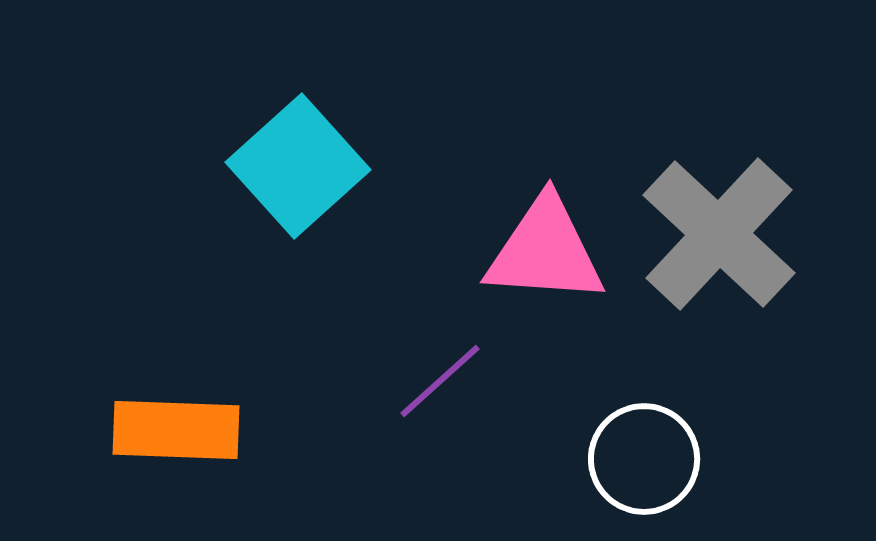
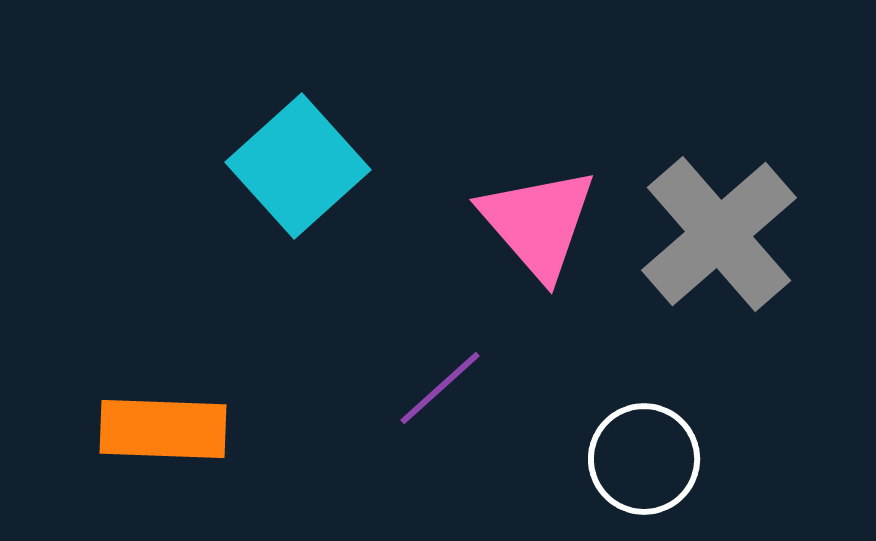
gray cross: rotated 6 degrees clockwise
pink triangle: moved 7 px left, 28 px up; rotated 45 degrees clockwise
purple line: moved 7 px down
orange rectangle: moved 13 px left, 1 px up
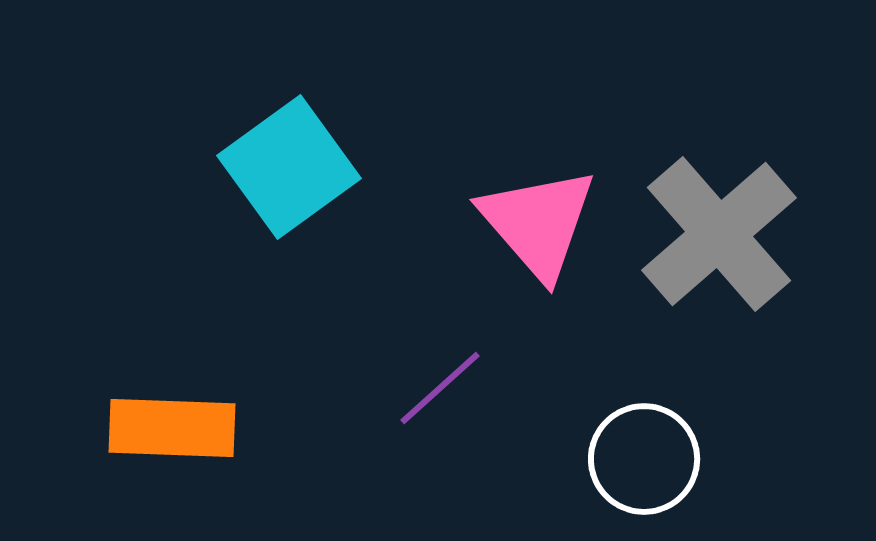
cyan square: moved 9 px left, 1 px down; rotated 6 degrees clockwise
orange rectangle: moved 9 px right, 1 px up
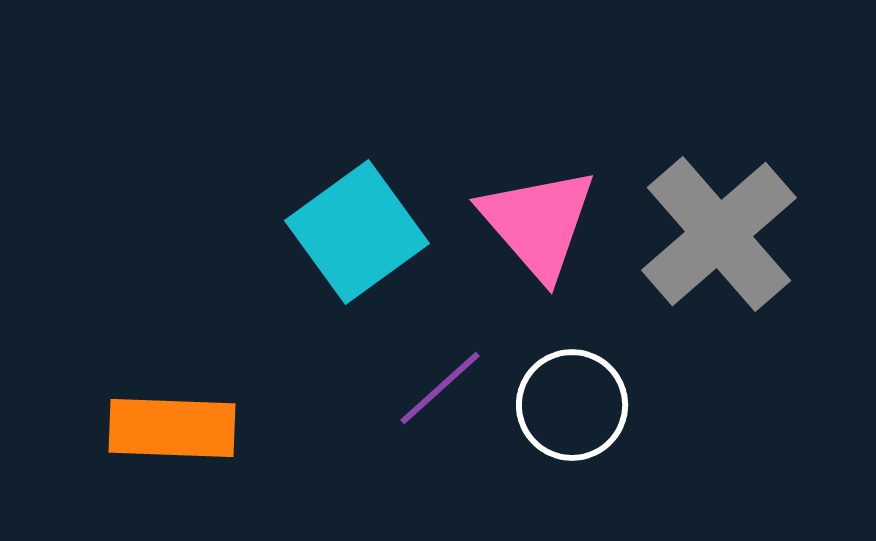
cyan square: moved 68 px right, 65 px down
white circle: moved 72 px left, 54 px up
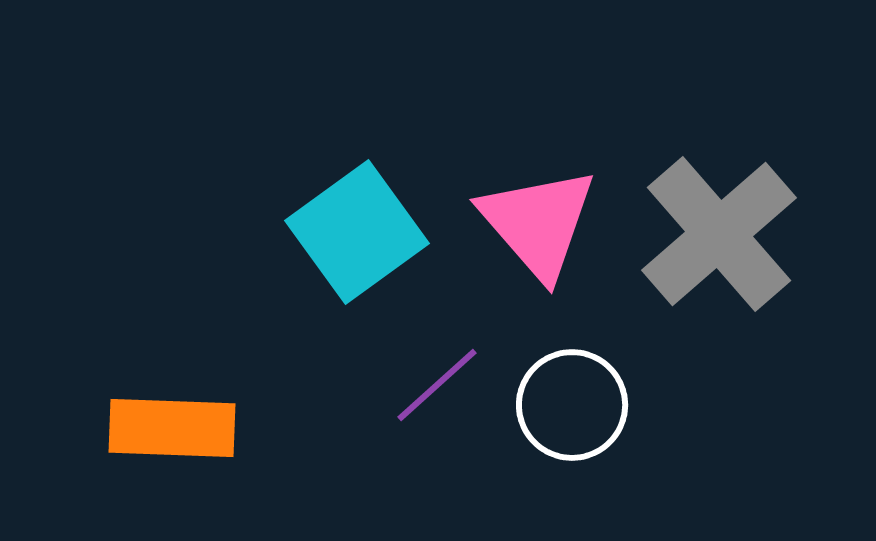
purple line: moved 3 px left, 3 px up
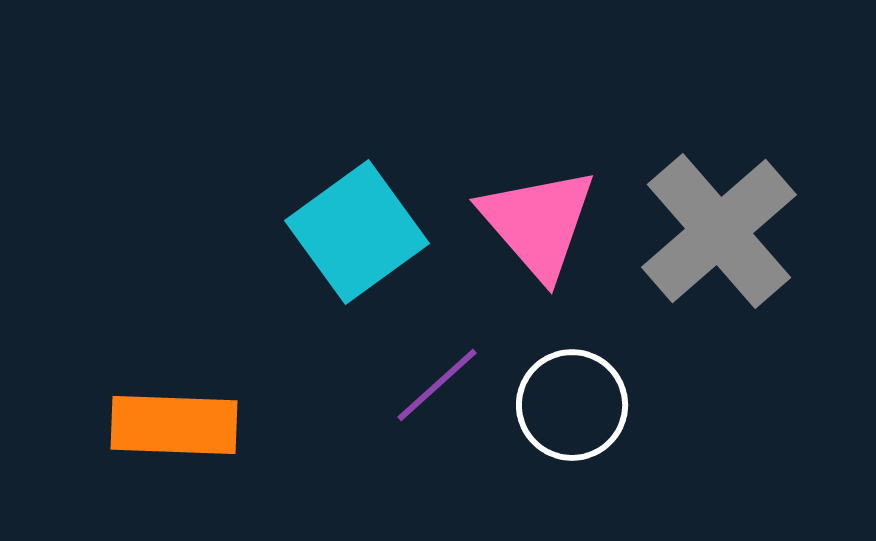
gray cross: moved 3 px up
orange rectangle: moved 2 px right, 3 px up
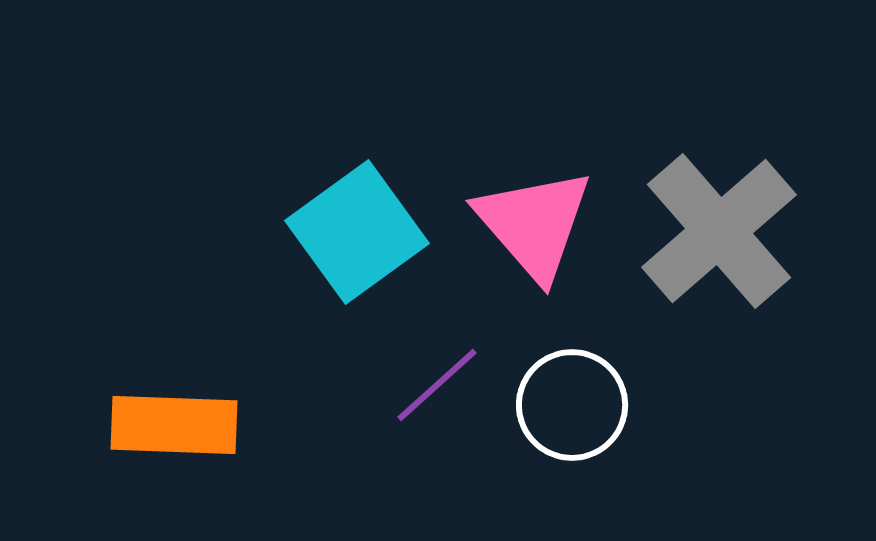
pink triangle: moved 4 px left, 1 px down
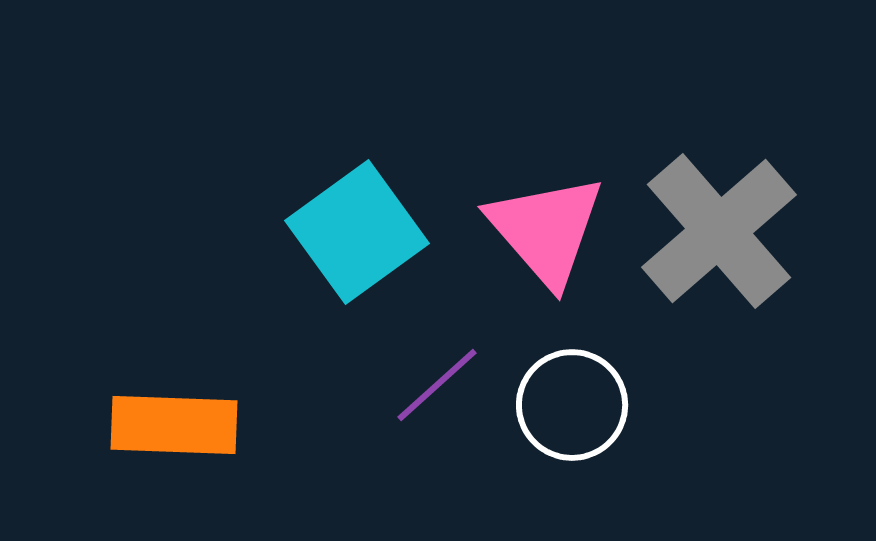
pink triangle: moved 12 px right, 6 px down
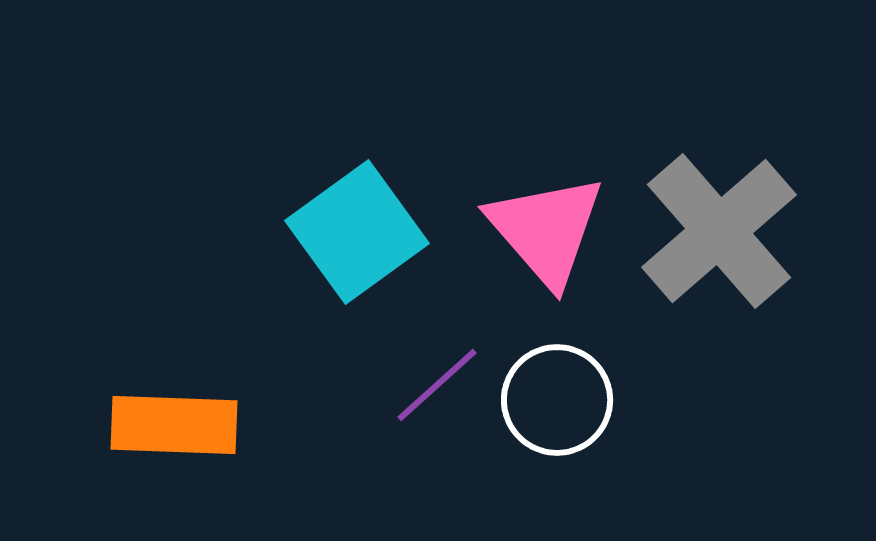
white circle: moved 15 px left, 5 px up
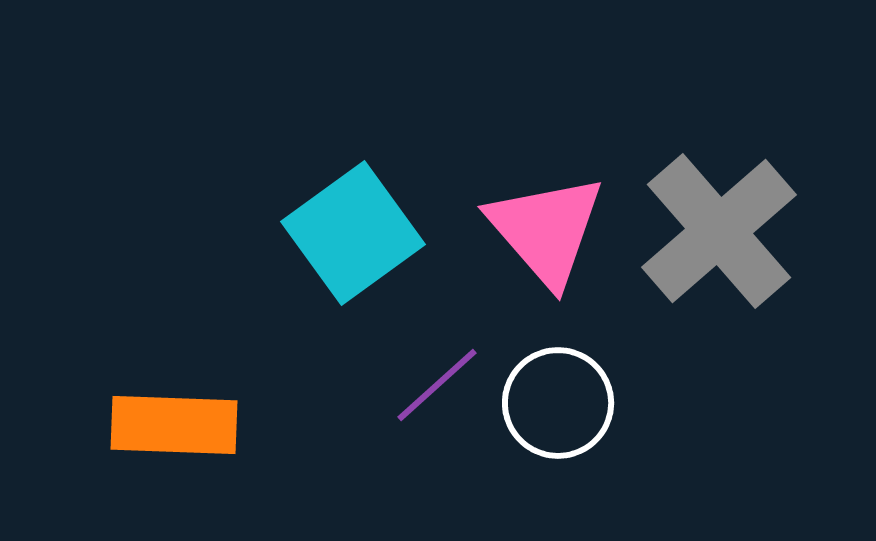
cyan square: moved 4 px left, 1 px down
white circle: moved 1 px right, 3 px down
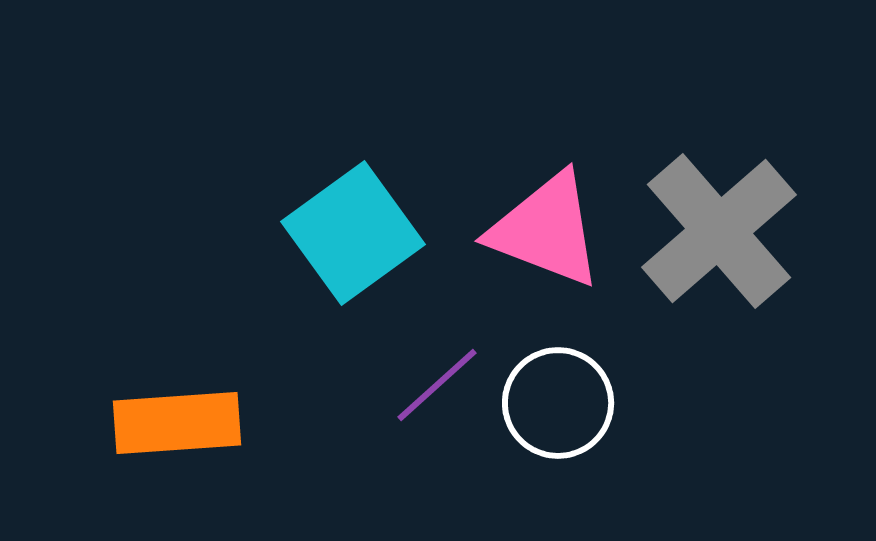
pink triangle: rotated 28 degrees counterclockwise
orange rectangle: moved 3 px right, 2 px up; rotated 6 degrees counterclockwise
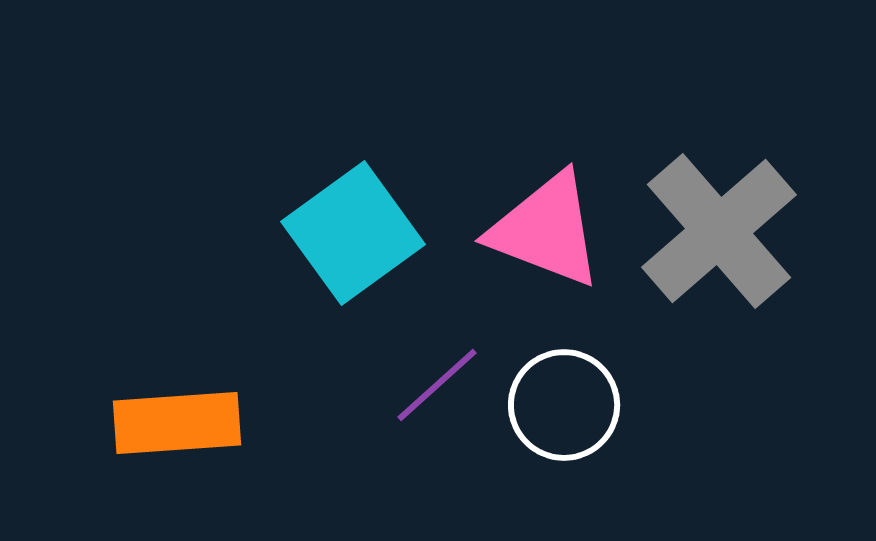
white circle: moved 6 px right, 2 px down
